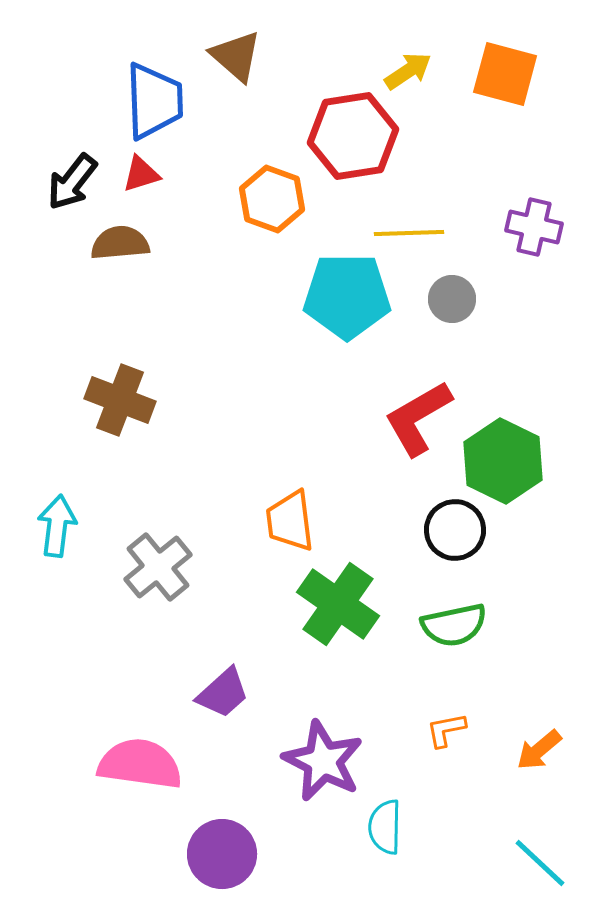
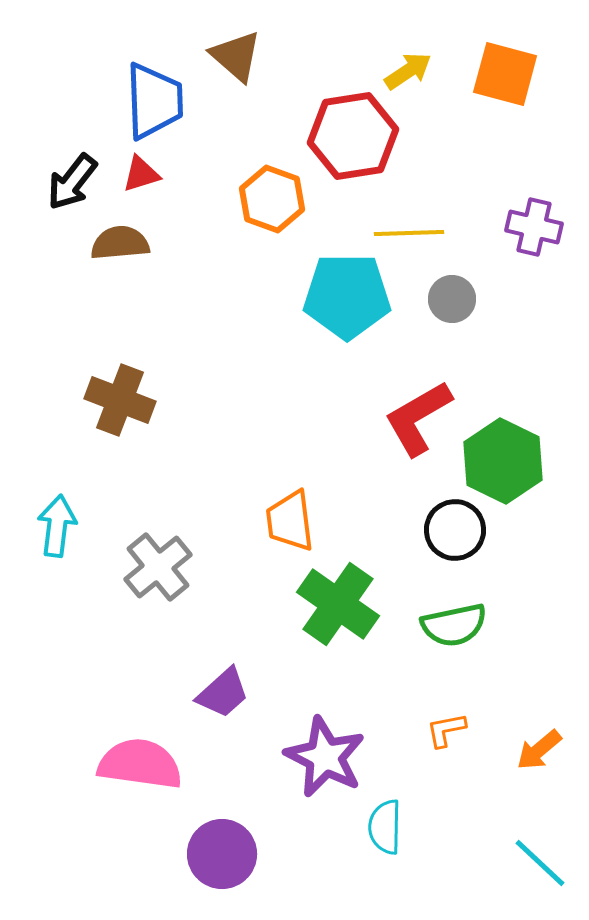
purple star: moved 2 px right, 4 px up
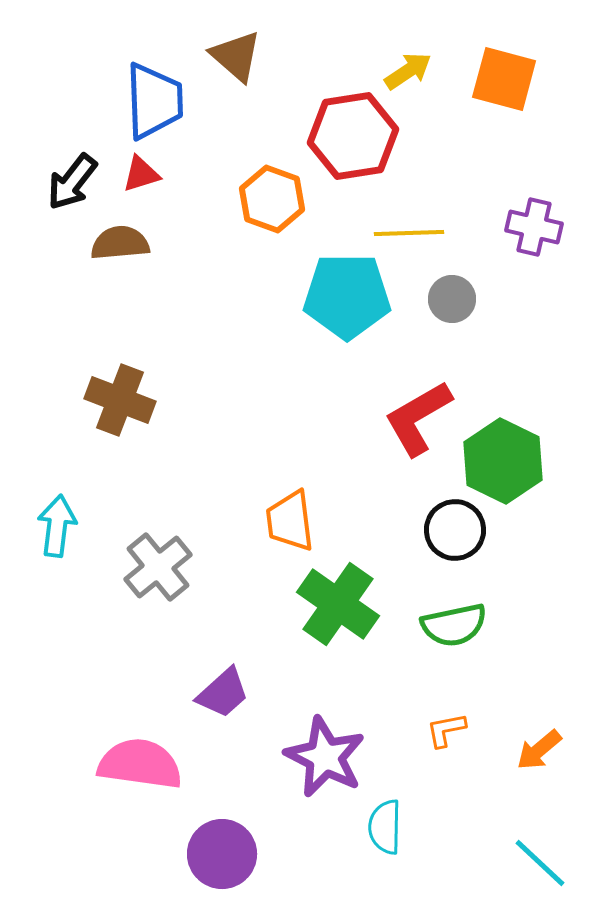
orange square: moved 1 px left, 5 px down
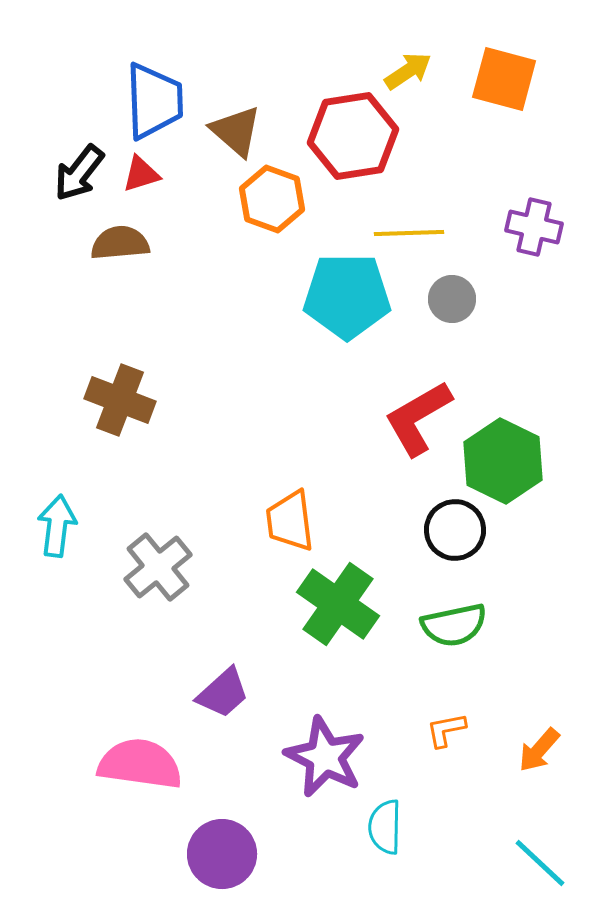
brown triangle: moved 75 px down
black arrow: moved 7 px right, 9 px up
orange arrow: rotated 9 degrees counterclockwise
